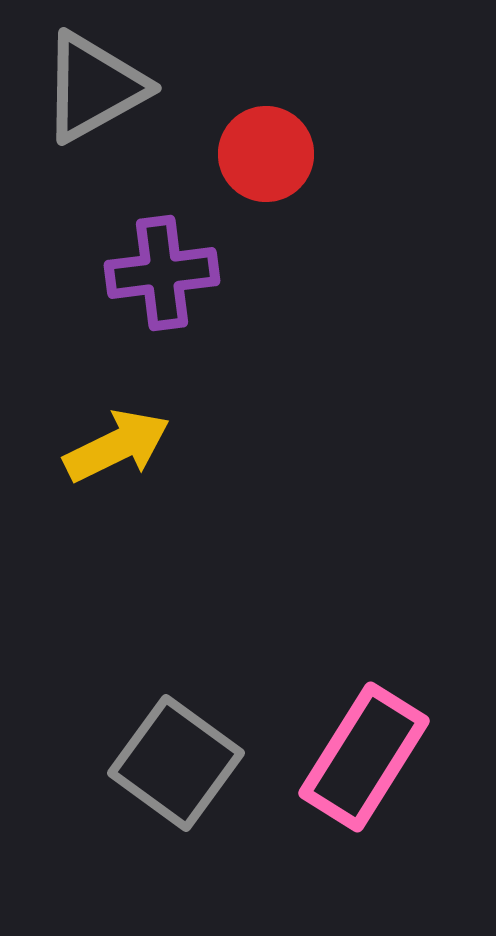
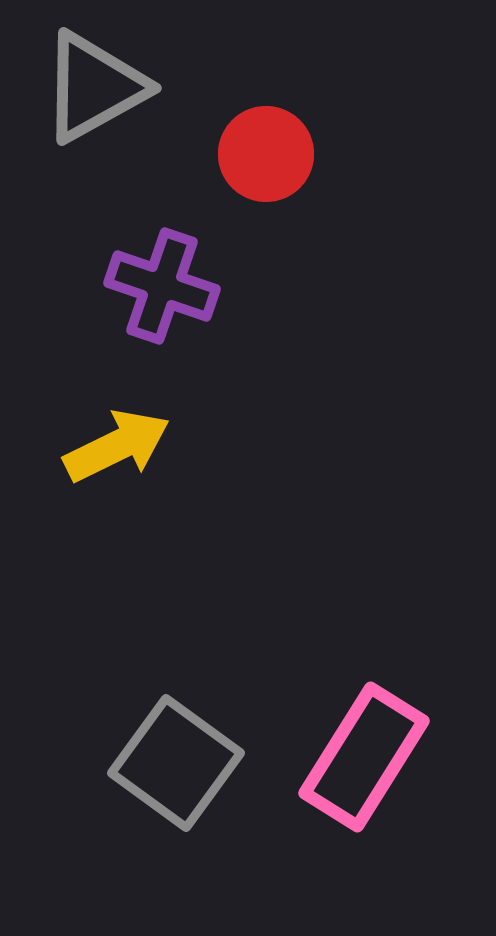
purple cross: moved 13 px down; rotated 26 degrees clockwise
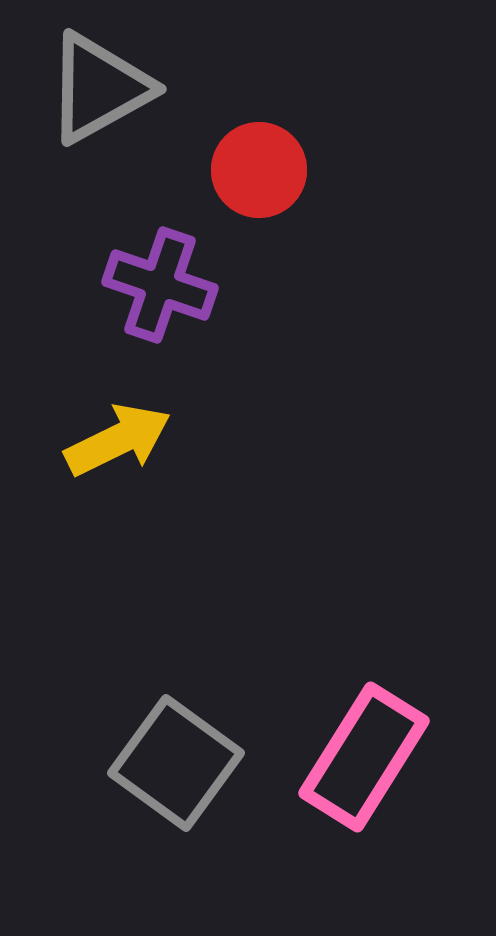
gray triangle: moved 5 px right, 1 px down
red circle: moved 7 px left, 16 px down
purple cross: moved 2 px left, 1 px up
yellow arrow: moved 1 px right, 6 px up
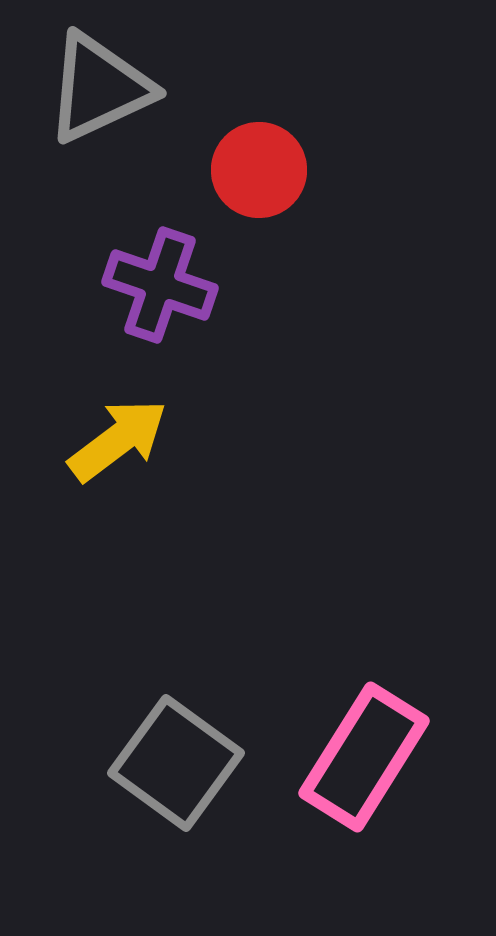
gray triangle: rotated 4 degrees clockwise
yellow arrow: rotated 11 degrees counterclockwise
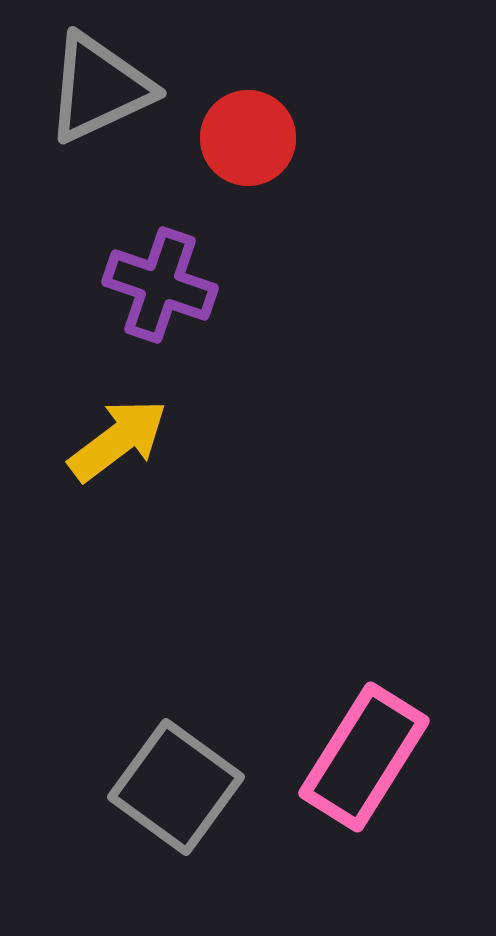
red circle: moved 11 px left, 32 px up
gray square: moved 24 px down
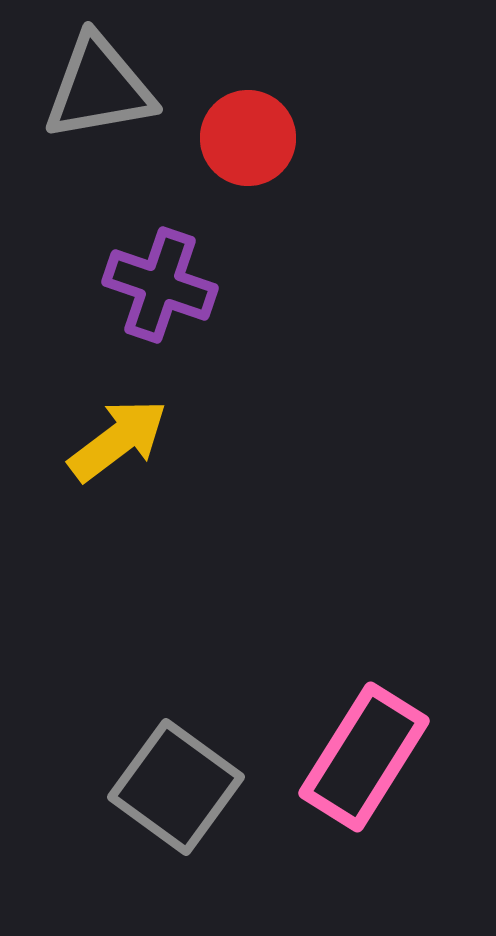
gray triangle: rotated 15 degrees clockwise
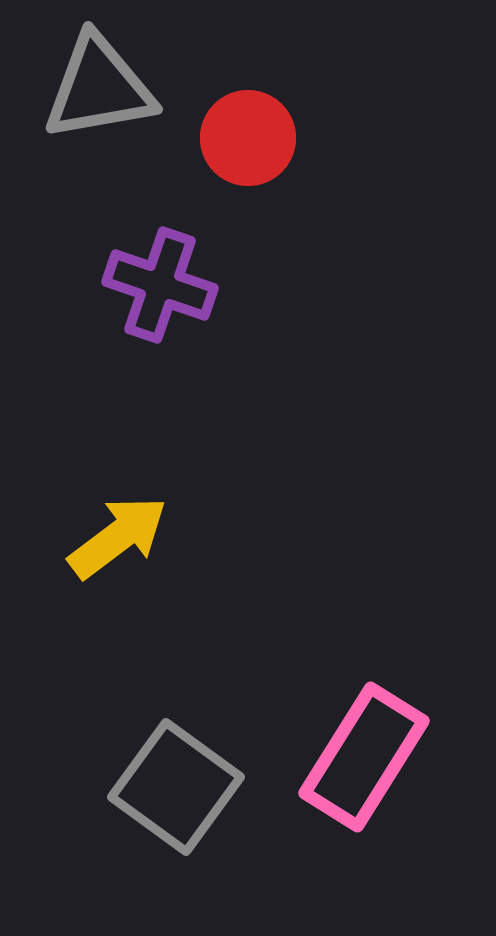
yellow arrow: moved 97 px down
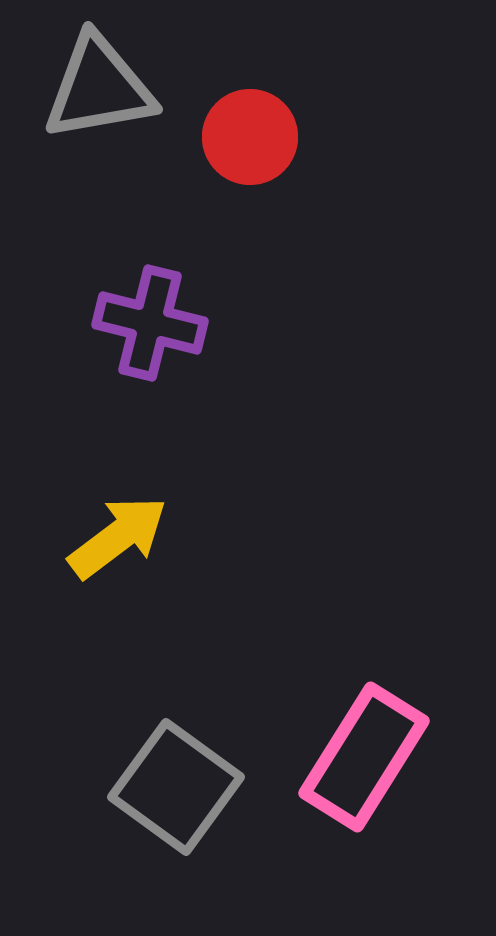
red circle: moved 2 px right, 1 px up
purple cross: moved 10 px left, 38 px down; rotated 5 degrees counterclockwise
